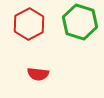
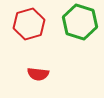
red hexagon: rotated 12 degrees clockwise
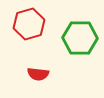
green hexagon: moved 16 px down; rotated 16 degrees counterclockwise
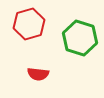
green hexagon: rotated 16 degrees clockwise
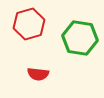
green hexagon: rotated 8 degrees counterclockwise
